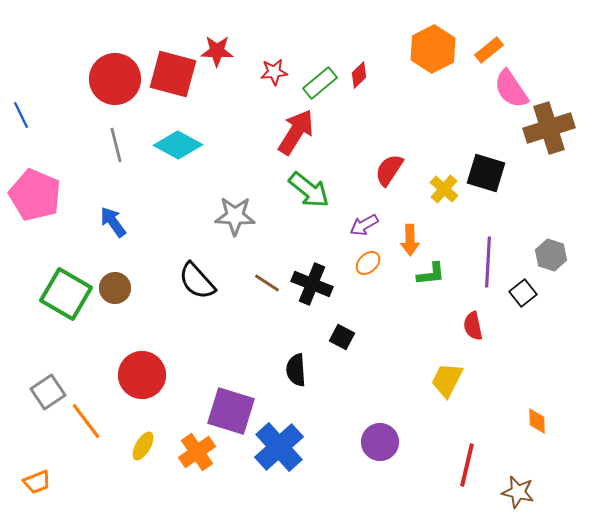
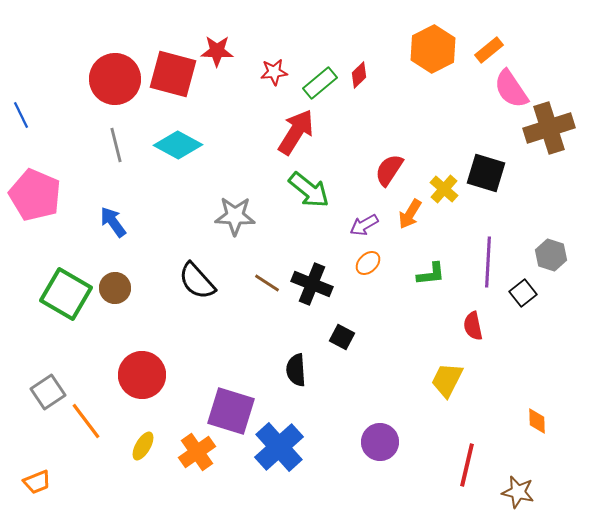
orange arrow at (410, 240): moved 26 px up; rotated 32 degrees clockwise
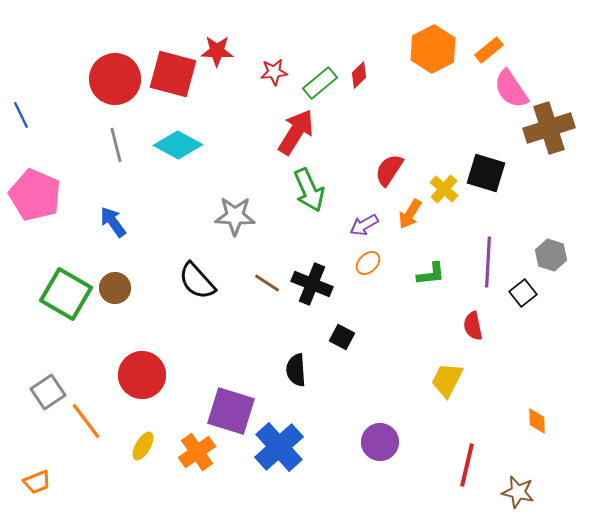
green arrow at (309, 190): rotated 27 degrees clockwise
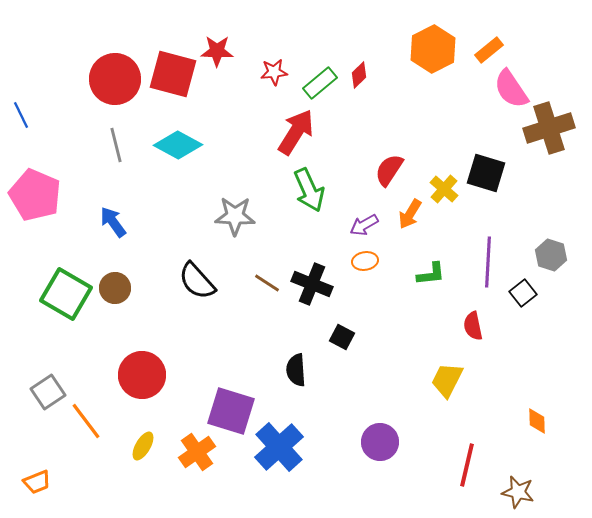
orange ellipse at (368, 263): moved 3 px left, 2 px up; rotated 35 degrees clockwise
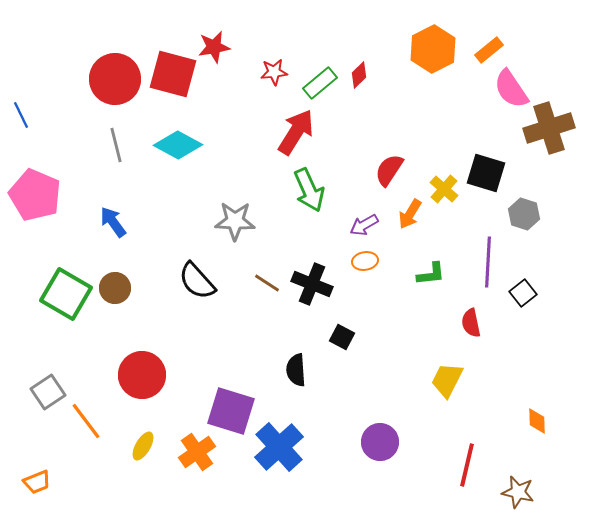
red star at (217, 51): moved 3 px left, 4 px up; rotated 12 degrees counterclockwise
gray star at (235, 216): moved 5 px down
gray hexagon at (551, 255): moved 27 px left, 41 px up
red semicircle at (473, 326): moved 2 px left, 3 px up
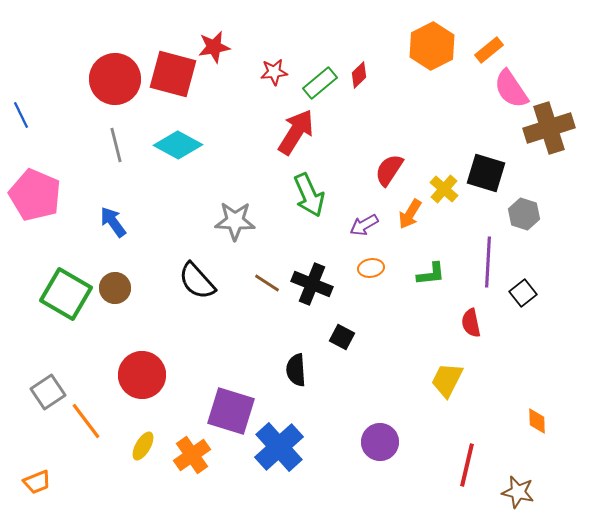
orange hexagon at (433, 49): moved 1 px left, 3 px up
green arrow at (309, 190): moved 5 px down
orange ellipse at (365, 261): moved 6 px right, 7 px down
orange cross at (197, 452): moved 5 px left, 3 px down
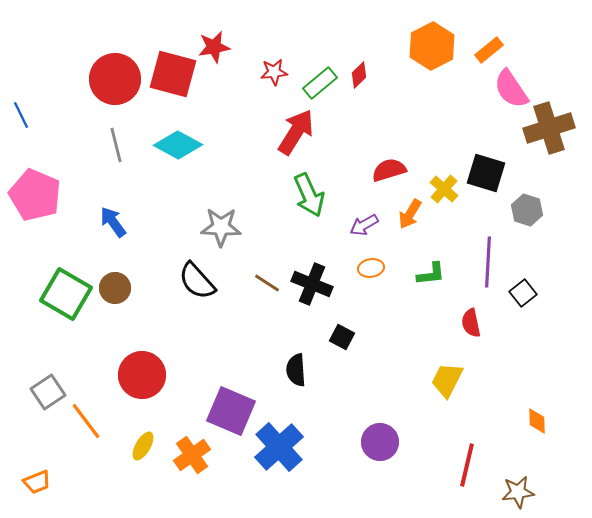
red semicircle at (389, 170): rotated 40 degrees clockwise
gray hexagon at (524, 214): moved 3 px right, 4 px up
gray star at (235, 221): moved 14 px left, 6 px down
purple square at (231, 411): rotated 6 degrees clockwise
brown star at (518, 492): rotated 20 degrees counterclockwise
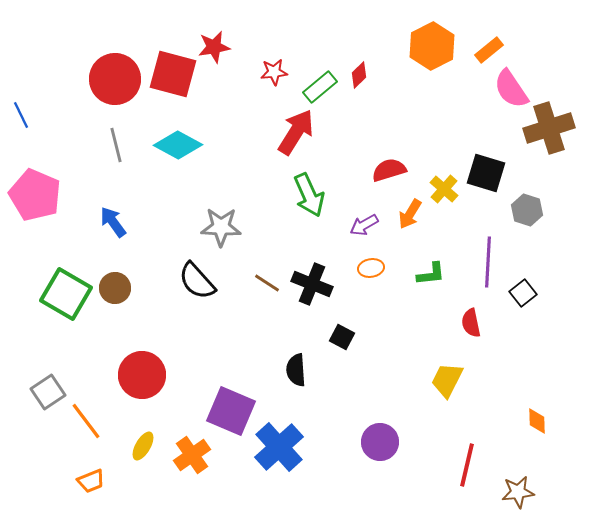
green rectangle at (320, 83): moved 4 px down
orange trapezoid at (37, 482): moved 54 px right, 1 px up
